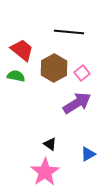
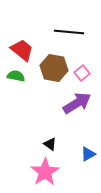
brown hexagon: rotated 20 degrees counterclockwise
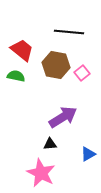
brown hexagon: moved 2 px right, 3 px up
purple arrow: moved 14 px left, 14 px down
black triangle: rotated 40 degrees counterclockwise
pink star: moved 4 px left, 1 px down; rotated 12 degrees counterclockwise
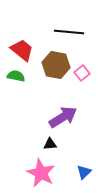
blue triangle: moved 4 px left, 18 px down; rotated 14 degrees counterclockwise
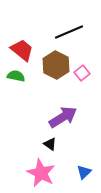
black line: rotated 28 degrees counterclockwise
brown hexagon: rotated 16 degrees clockwise
black triangle: rotated 40 degrees clockwise
